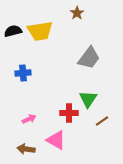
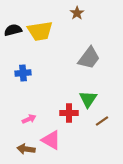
black semicircle: moved 1 px up
pink triangle: moved 5 px left
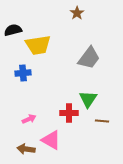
yellow trapezoid: moved 2 px left, 14 px down
brown line: rotated 40 degrees clockwise
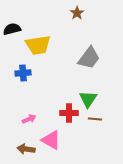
black semicircle: moved 1 px left, 1 px up
brown line: moved 7 px left, 2 px up
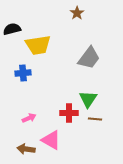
pink arrow: moved 1 px up
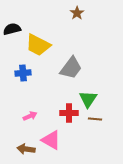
yellow trapezoid: rotated 36 degrees clockwise
gray trapezoid: moved 18 px left, 10 px down
pink arrow: moved 1 px right, 2 px up
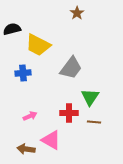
green triangle: moved 2 px right, 2 px up
brown line: moved 1 px left, 3 px down
